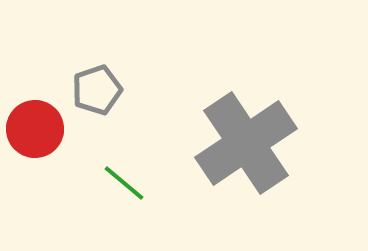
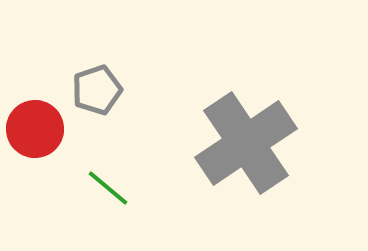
green line: moved 16 px left, 5 px down
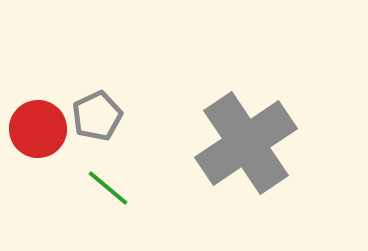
gray pentagon: moved 26 px down; rotated 6 degrees counterclockwise
red circle: moved 3 px right
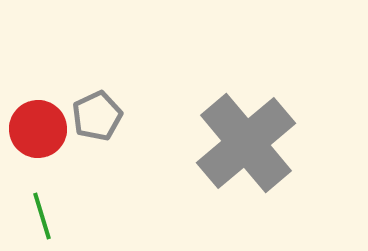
gray cross: rotated 6 degrees counterclockwise
green line: moved 66 px left, 28 px down; rotated 33 degrees clockwise
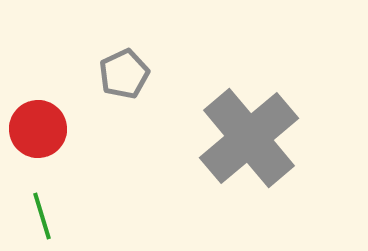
gray pentagon: moved 27 px right, 42 px up
gray cross: moved 3 px right, 5 px up
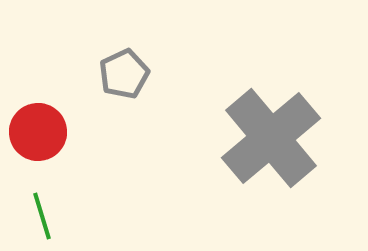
red circle: moved 3 px down
gray cross: moved 22 px right
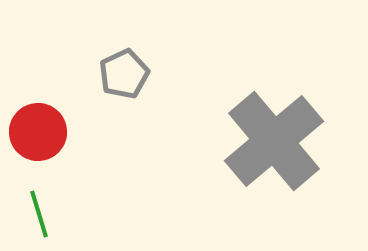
gray cross: moved 3 px right, 3 px down
green line: moved 3 px left, 2 px up
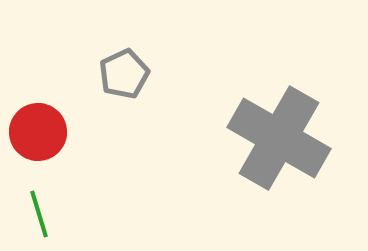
gray cross: moved 5 px right, 3 px up; rotated 20 degrees counterclockwise
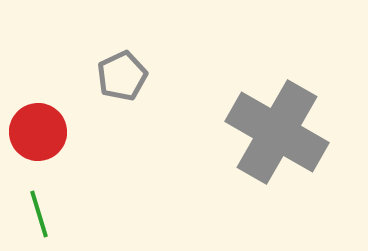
gray pentagon: moved 2 px left, 2 px down
gray cross: moved 2 px left, 6 px up
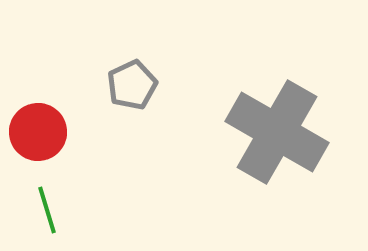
gray pentagon: moved 10 px right, 9 px down
green line: moved 8 px right, 4 px up
